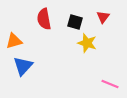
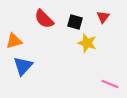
red semicircle: rotated 35 degrees counterclockwise
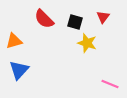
blue triangle: moved 4 px left, 4 px down
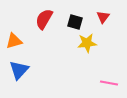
red semicircle: rotated 75 degrees clockwise
yellow star: rotated 24 degrees counterclockwise
pink line: moved 1 px left, 1 px up; rotated 12 degrees counterclockwise
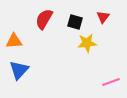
orange triangle: rotated 12 degrees clockwise
pink line: moved 2 px right, 1 px up; rotated 30 degrees counterclockwise
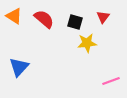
red semicircle: rotated 100 degrees clockwise
orange triangle: moved 25 px up; rotated 36 degrees clockwise
blue triangle: moved 3 px up
pink line: moved 1 px up
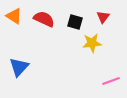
red semicircle: rotated 15 degrees counterclockwise
yellow star: moved 5 px right
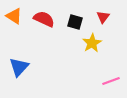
yellow star: rotated 24 degrees counterclockwise
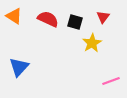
red semicircle: moved 4 px right
